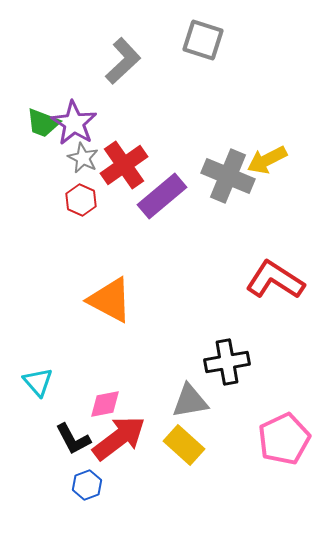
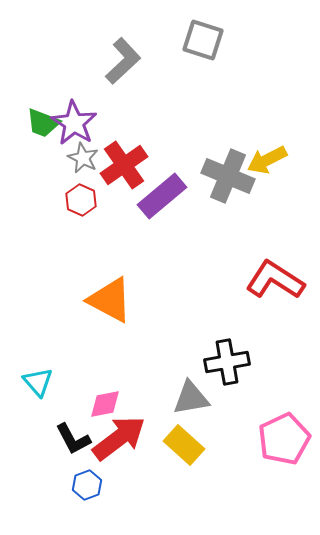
gray triangle: moved 1 px right, 3 px up
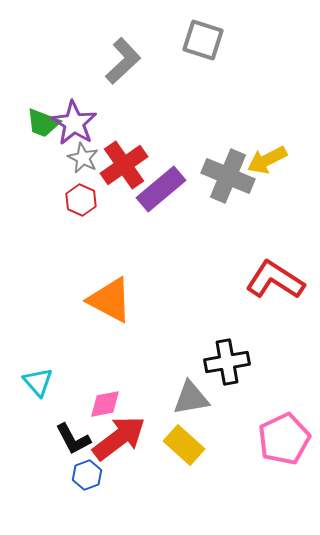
purple rectangle: moved 1 px left, 7 px up
blue hexagon: moved 10 px up
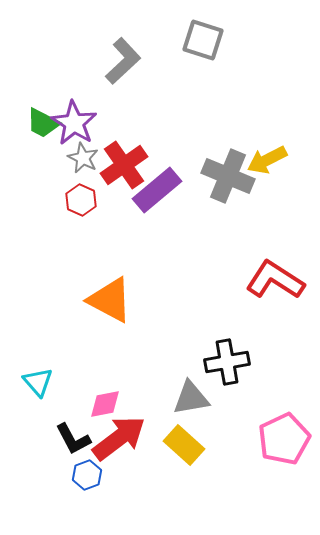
green trapezoid: rotated 6 degrees clockwise
purple rectangle: moved 4 px left, 1 px down
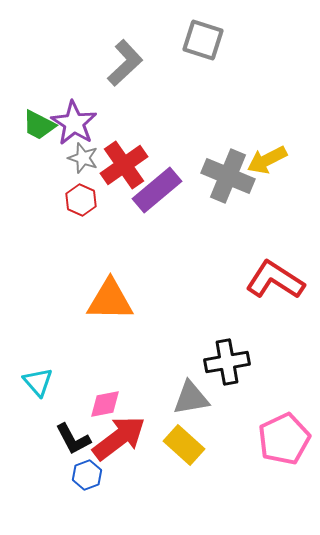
gray L-shape: moved 2 px right, 2 px down
green trapezoid: moved 4 px left, 2 px down
gray star: rotated 8 degrees counterclockwise
orange triangle: rotated 27 degrees counterclockwise
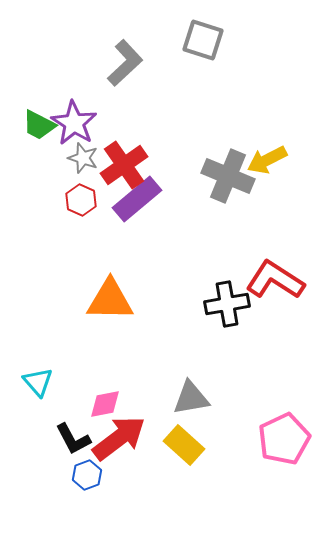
purple rectangle: moved 20 px left, 9 px down
black cross: moved 58 px up
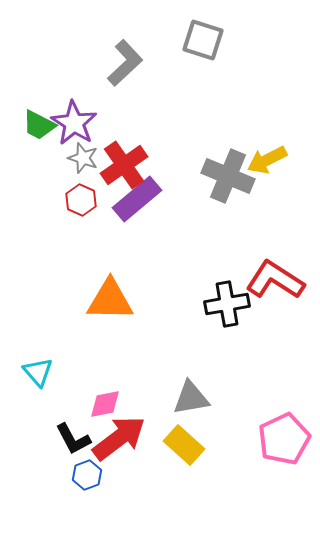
cyan triangle: moved 10 px up
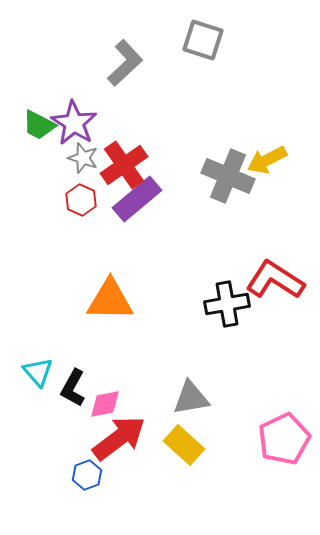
black L-shape: moved 51 px up; rotated 57 degrees clockwise
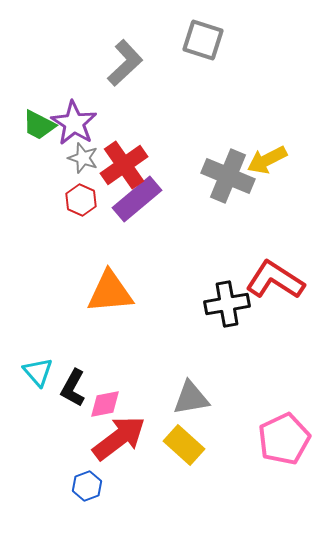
orange triangle: moved 8 px up; rotated 6 degrees counterclockwise
blue hexagon: moved 11 px down
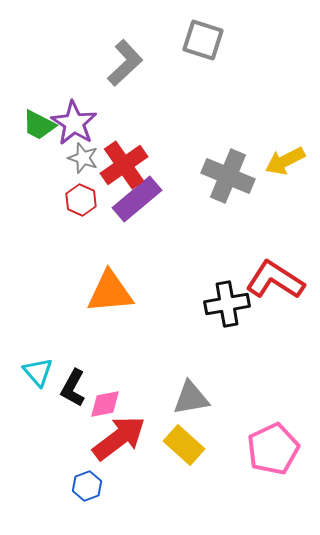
yellow arrow: moved 18 px right, 1 px down
pink pentagon: moved 11 px left, 10 px down
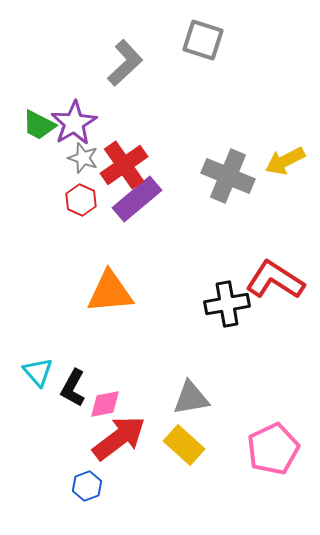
purple star: rotated 9 degrees clockwise
